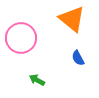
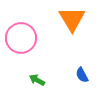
orange triangle: rotated 20 degrees clockwise
blue semicircle: moved 4 px right, 17 px down
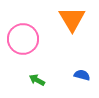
pink circle: moved 2 px right, 1 px down
blue semicircle: rotated 133 degrees clockwise
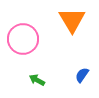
orange triangle: moved 1 px down
blue semicircle: rotated 70 degrees counterclockwise
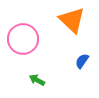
orange triangle: rotated 16 degrees counterclockwise
blue semicircle: moved 14 px up
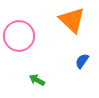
pink circle: moved 4 px left, 3 px up
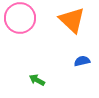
pink circle: moved 1 px right, 18 px up
blue semicircle: rotated 42 degrees clockwise
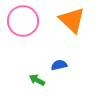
pink circle: moved 3 px right, 3 px down
blue semicircle: moved 23 px left, 4 px down
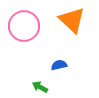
pink circle: moved 1 px right, 5 px down
green arrow: moved 3 px right, 7 px down
